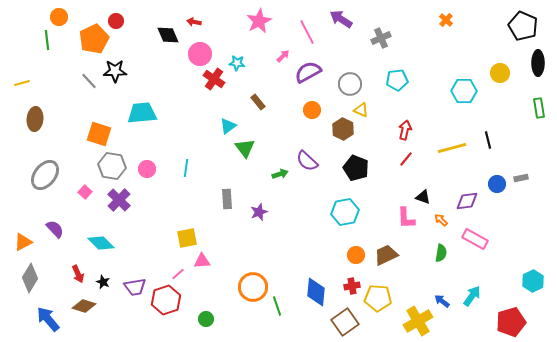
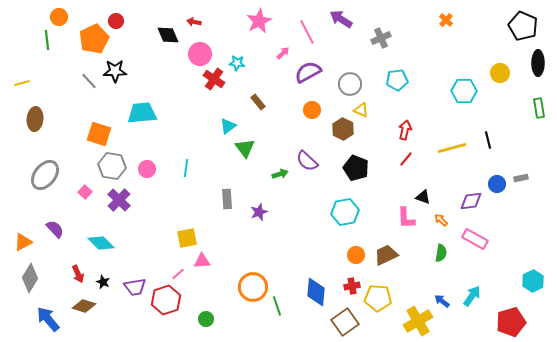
pink arrow at (283, 56): moved 3 px up
purple diamond at (467, 201): moved 4 px right
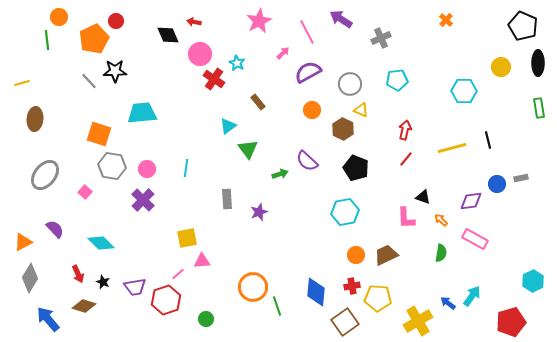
cyan star at (237, 63): rotated 21 degrees clockwise
yellow circle at (500, 73): moved 1 px right, 6 px up
green triangle at (245, 148): moved 3 px right, 1 px down
purple cross at (119, 200): moved 24 px right
blue arrow at (442, 301): moved 6 px right, 2 px down
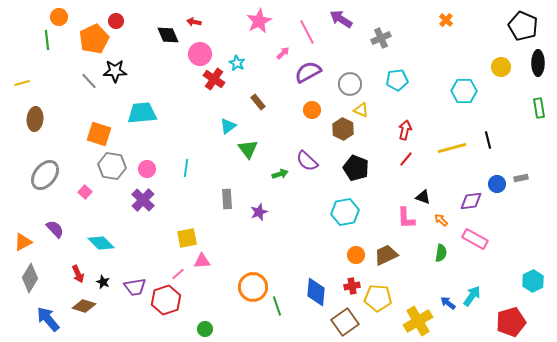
green circle at (206, 319): moved 1 px left, 10 px down
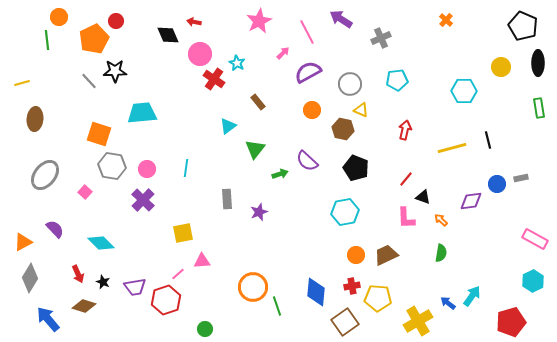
brown hexagon at (343, 129): rotated 15 degrees counterclockwise
green triangle at (248, 149): moved 7 px right; rotated 15 degrees clockwise
red line at (406, 159): moved 20 px down
yellow square at (187, 238): moved 4 px left, 5 px up
pink rectangle at (475, 239): moved 60 px right
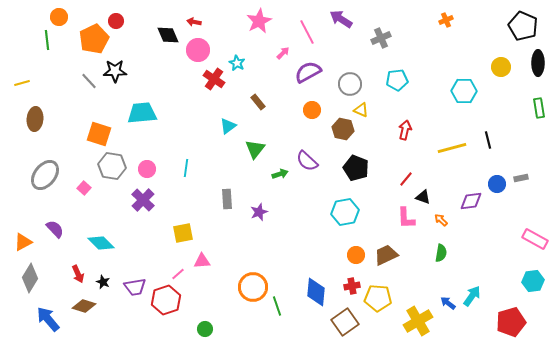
orange cross at (446, 20): rotated 24 degrees clockwise
pink circle at (200, 54): moved 2 px left, 4 px up
pink square at (85, 192): moved 1 px left, 4 px up
cyan hexagon at (533, 281): rotated 20 degrees clockwise
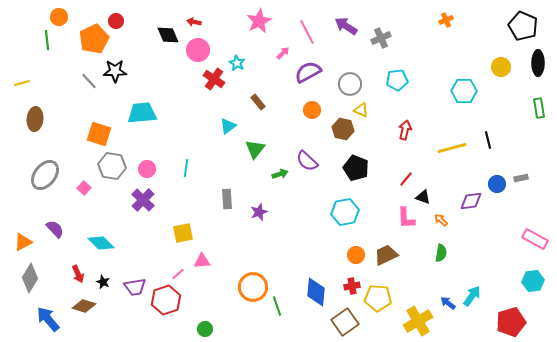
purple arrow at (341, 19): moved 5 px right, 7 px down
